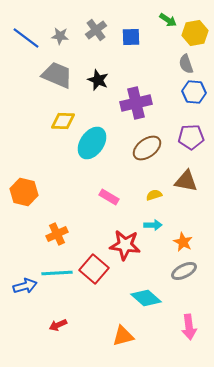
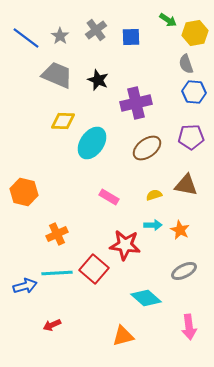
gray star: rotated 30 degrees clockwise
brown triangle: moved 4 px down
orange star: moved 3 px left, 12 px up
red arrow: moved 6 px left
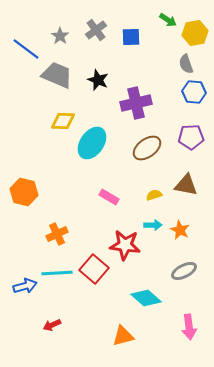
blue line: moved 11 px down
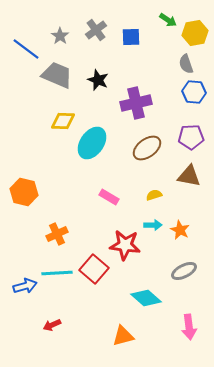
brown triangle: moved 3 px right, 9 px up
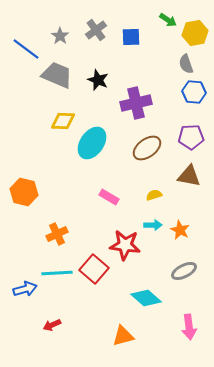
blue arrow: moved 3 px down
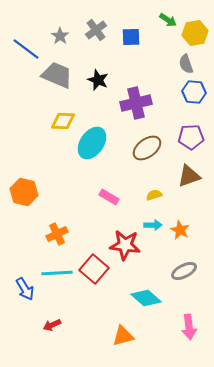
brown triangle: rotated 30 degrees counterclockwise
blue arrow: rotated 75 degrees clockwise
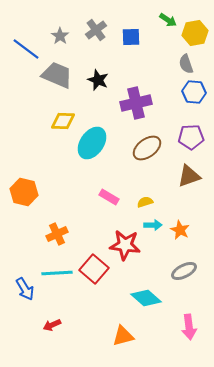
yellow semicircle: moved 9 px left, 7 px down
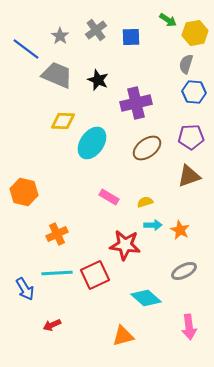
gray semicircle: rotated 36 degrees clockwise
red square: moved 1 px right, 6 px down; rotated 24 degrees clockwise
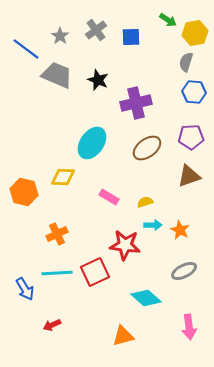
gray semicircle: moved 2 px up
yellow diamond: moved 56 px down
red square: moved 3 px up
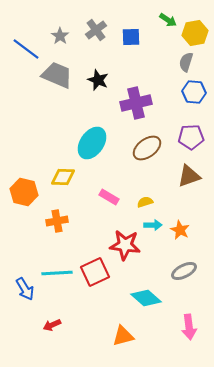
orange cross: moved 13 px up; rotated 15 degrees clockwise
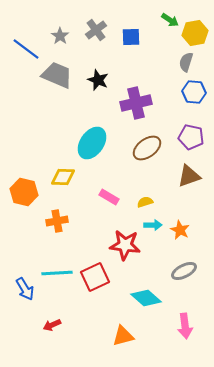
green arrow: moved 2 px right
purple pentagon: rotated 15 degrees clockwise
red square: moved 5 px down
pink arrow: moved 4 px left, 1 px up
